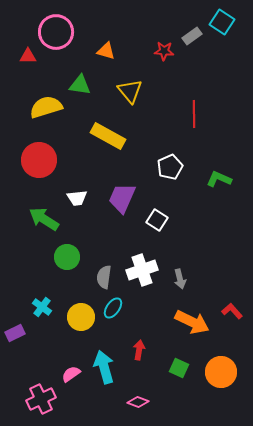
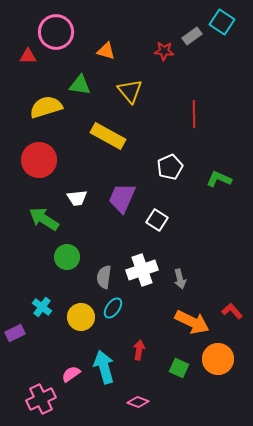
orange circle: moved 3 px left, 13 px up
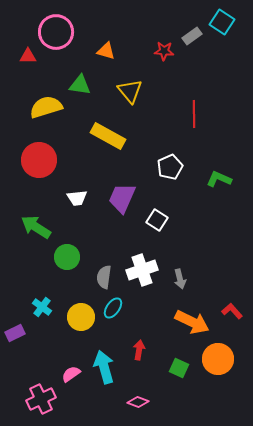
green arrow: moved 8 px left, 8 px down
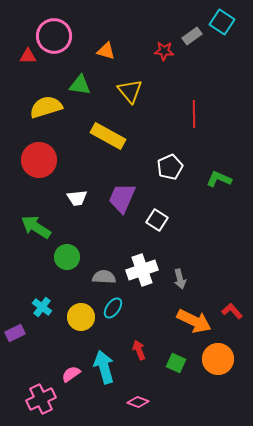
pink circle: moved 2 px left, 4 px down
gray semicircle: rotated 85 degrees clockwise
orange arrow: moved 2 px right, 1 px up
red arrow: rotated 30 degrees counterclockwise
green square: moved 3 px left, 5 px up
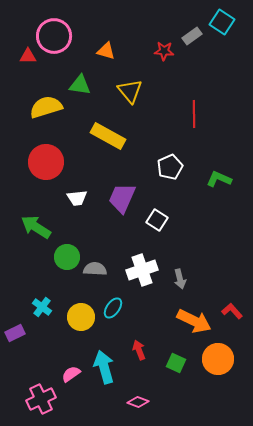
red circle: moved 7 px right, 2 px down
gray semicircle: moved 9 px left, 8 px up
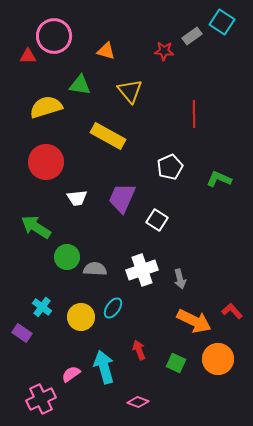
purple rectangle: moved 7 px right; rotated 60 degrees clockwise
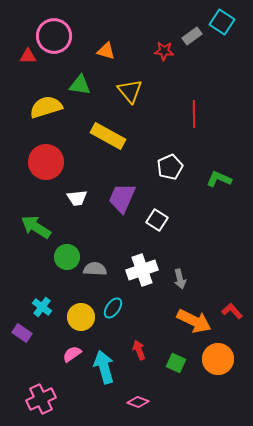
pink semicircle: moved 1 px right, 20 px up
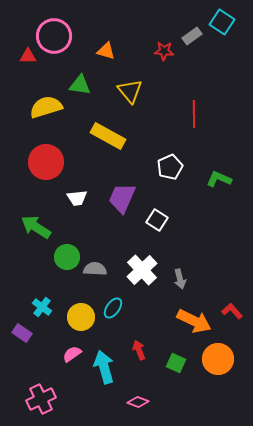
white cross: rotated 24 degrees counterclockwise
